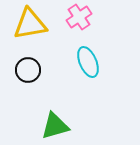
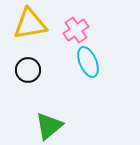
pink cross: moved 3 px left, 13 px down
green triangle: moved 6 px left; rotated 24 degrees counterclockwise
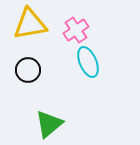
green triangle: moved 2 px up
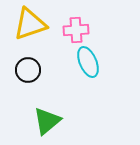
yellow triangle: rotated 9 degrees counterclockwise
pink cross: rotated 30 degrees clockwise
green triangle: moved 2 px left, 3 px up
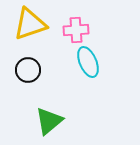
green triangle: moved 2 px right
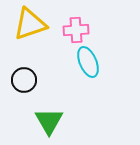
black circle: moved 4 px left, 10 px down
green triangle: rotated 20 degrees counterclockwise
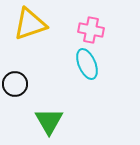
pink cross: moved 15 px right; rotated 15 degrees clockwise
cyan ellipse: moved 1 px left, 2 px down
black circle: moved 9 px left, 4 px down
